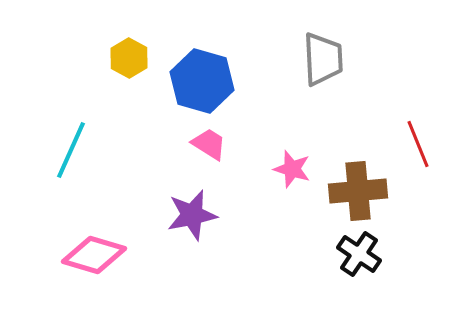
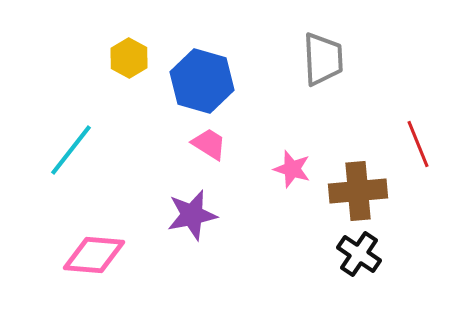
cyan line: rotated 14 degrees clockwise
pink diamond: rotated 12 degrees counterclockwise
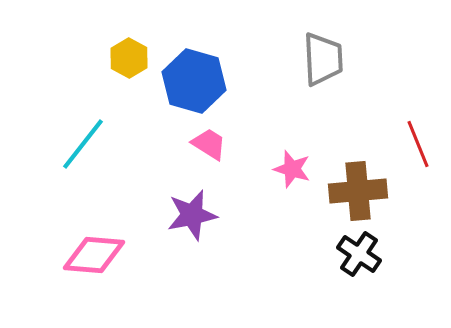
blue hexagon: moved 8 px left
cyan line: moved 12 px right, 6 px up
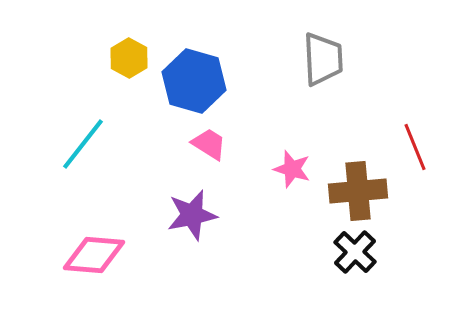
red line: moved 3 px left, 3 px down
black cross: moved 4 px left, 2 px up; rotated 9 degrees clockwise
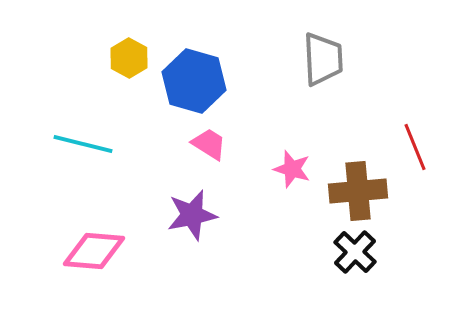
cyan line: rotated 66 degrees clockwise
pink diamond: moved 4 px up
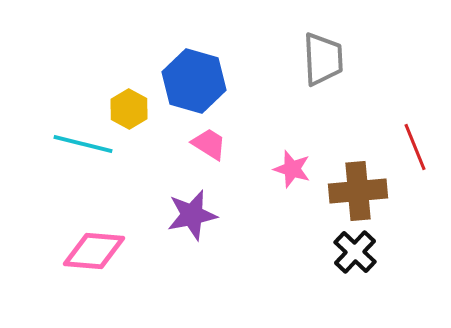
yellow hexagon: moved 51 px down
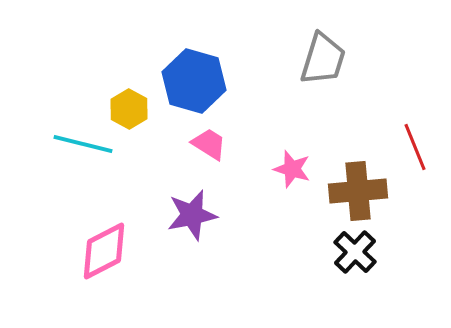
gray trapezoid: rotated 20 degrees clockwise
pink diamond: moved 10 px right; rotated 32 degrees counterclockwise
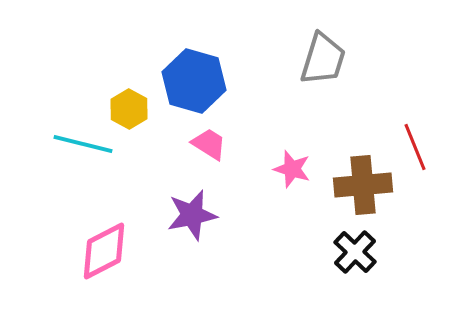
brown cross: moved 5 px right, 6 px up
